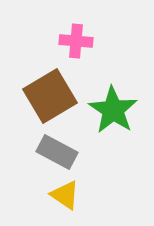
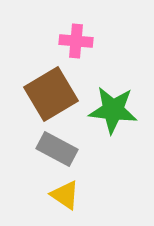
brown square: moved 1 px right, 2 px up
green star: rotated 27 degrees counterclockwise
gray rectangle: moved 3 px up
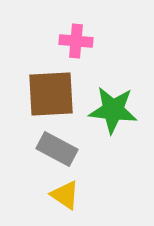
brown square: rotated 28 degrees clockwise
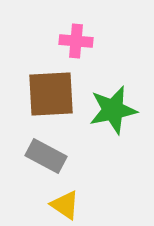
green star: rotated 18 degrees counterclockwise
gray rectangle: moved 11 px left, 7 px down
yellow triangle: moved 10 px down
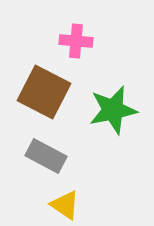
brown square: moved 7 px left, 2 px up; rotated 30 degrees clockwise
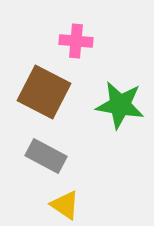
green star: moved 7 px right, 5 px up; rotated 21 degrees clockwise
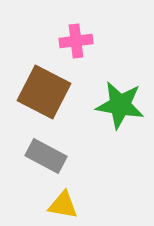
pink cross: rotated 12 degrees counterclockwise
yellow triangle: moved 2 px left; rotated 24 degrees counterclockwise
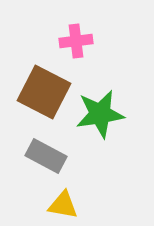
green star: moved 20 px left, 9 px down; rotated 18 degrees counterclockwise
